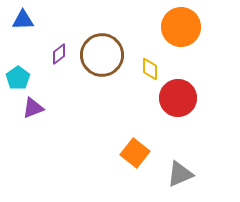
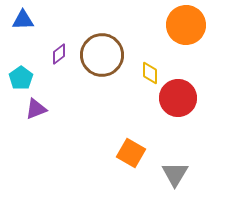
orange circle: moved 5 px right, 2 px up
yellow diamond: moved 4 px down
cyan pentagon: moved 3 px right
purple triangle: moved 3 px right, 1 px down
orange square: moved 4 px left; rotated 8 degrees counterclockwise
gray triangle: moved 5 px left; rotated 36 degrees counterclockwise
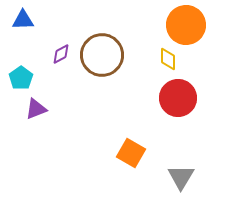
purple diamond: moved 2 px right; rotated 10 degrees clockwise
yellow diamond: moved 18 px right, 14 px up
gray triangle: moved 6 px right, 3 px down
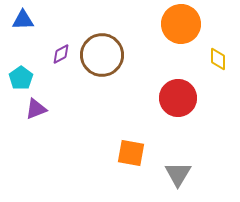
orange circle: moved 5 px left, 1 px up
yellow diamond: moved 50 px right
orange square: rotated 20 degrees counterclockwise
gray triangle: moved 3 px left, 3 px up
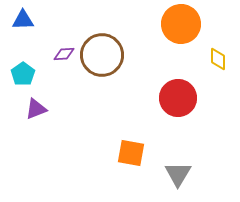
purple diamond: moved 3 px right; rotated 25 degrees clockwise
cyan pentagon: moved 2 px right, 4 px up
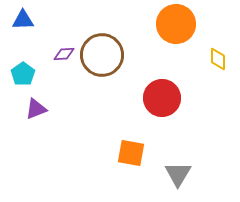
orange circle: moved 5 px left
red circle: moved 16 px left
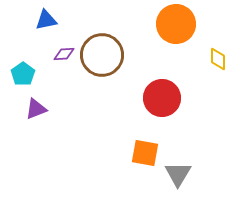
blue triangle: moved 23 px right; rotated 10 degrees counterclockwise
orange square: moved 14 px right
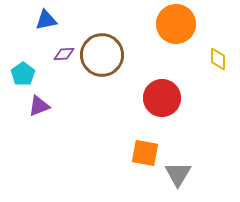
purple triangle: moved 3 px right, 3 px up
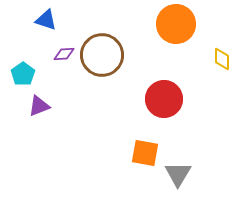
blue triangle: rotated 30 degrees clockwise
yellow diamond: moved 4 px right
red circle: moved 2 px right, 1 px down
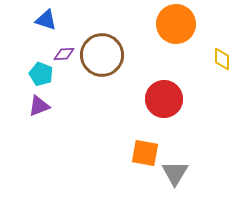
cyan pentagon: moved 18 px right; rotated 15 degrees counterclockwise
gray triangle: moved 3 px left, 1 px up
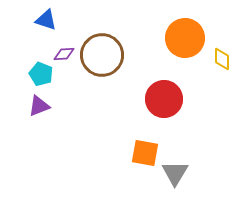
orange circle: moved 9 px right, 14 px down
